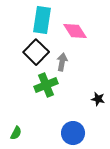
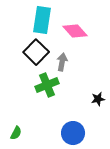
pink diamond: rotated 10 degrees counterclockwise
green cross: moved 1 px right
black star: rotated 24 degrees counterclockwise
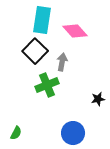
black square: moved 1 px left, 1 px up
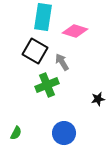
cyan rectangle: moved 1 px right, 3 px up
pink diamond: rotated 30 degrees counterclockwise
black square: rotated 15 degrees counterclockwise
gray arrow: rotated 42 degrees counterclockwise
blue circle: moved 9 px left
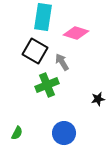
pink diamond: moved 1 px right, 2 px down
green semicircle: moved 1 px right
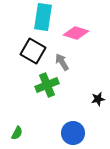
black square: moved 2 px left
blue circle: moved 9 px right
